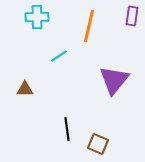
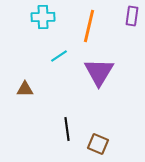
cyan cross: moved 6 px right
purple triangle: moved 15 px left, 8 px up; rotated 8 degrees counterclockwise
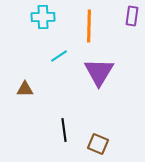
orange line: rotated 12 degrees counterclockwise
black line: moved 3 px left, 1 px down
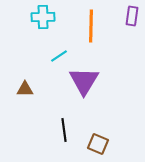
orange line: moved 2 px right
purple triangle: moved 15 px left, 9 px down
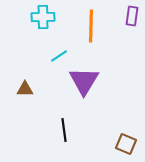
brown square: moved 28 px right
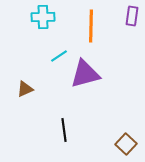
purple triangle: moved 1 px right, 7 px up; rotated 44 degrees clockwise
brown triangle: rotated 24 degrees counterclockwise
brown square: rotated 20 degrees clockwise
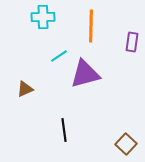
purple rectangle: moved 26 px down
